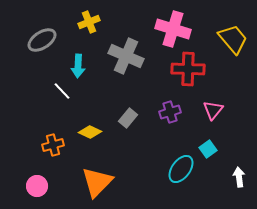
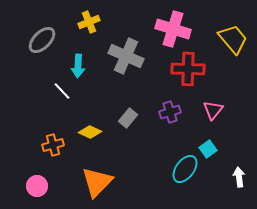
gray ellipse: rotated 12 degrees counterclockwise
cyan ellipse: moved 4 px right
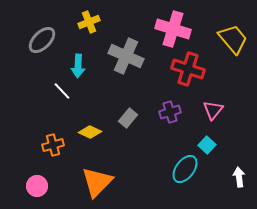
red cross: rotated 16 degrees clockwise
cyan square: moved 1 px left, 4 px up; rotated 12 degrees counterclockwise
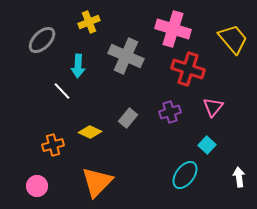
pink triangle: moved 3 px up
cyan ellipse: moved 6 px down
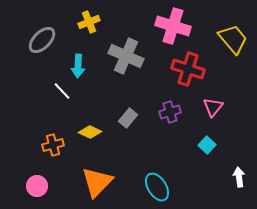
pink cross: moved 3 px up
cyan ellipse: moved 28 px left, 12 px down; rotated 68 degrees counterclockwise
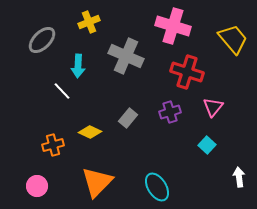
red cross: moved 1 px left, 3 px down
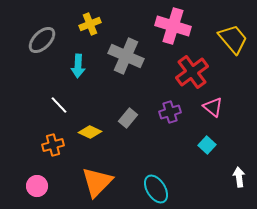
yellow cross: moved 1 px right, 2 px down
red cross: moved 5 px right; rotated 36 degrees clockwise
white line: moved 3 px left, 14 px down
pink triangle: rotated 30 degrees counterclockwise
cyan ellipse: moved 1 px left, 2 px down
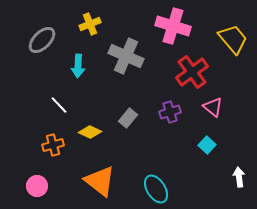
orange triangle: moved 3 px right, 1 px up; rotated 36 degrees counterclockwise
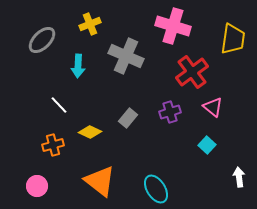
yellow trapezoid: rotated 48 degrees clockwise
